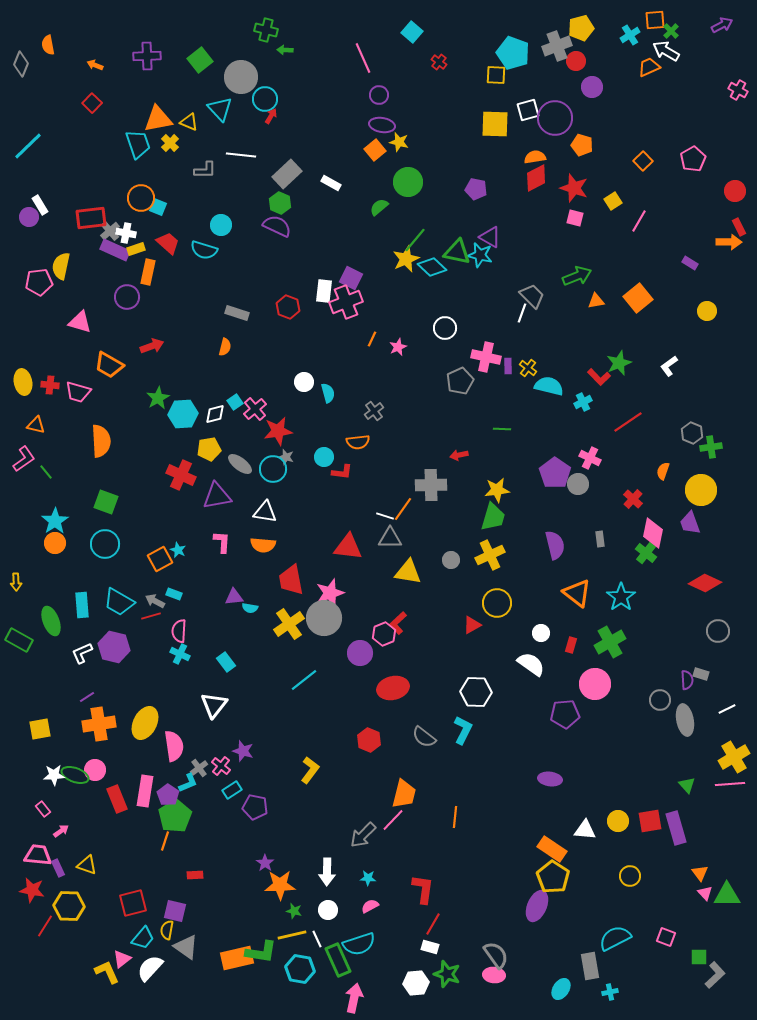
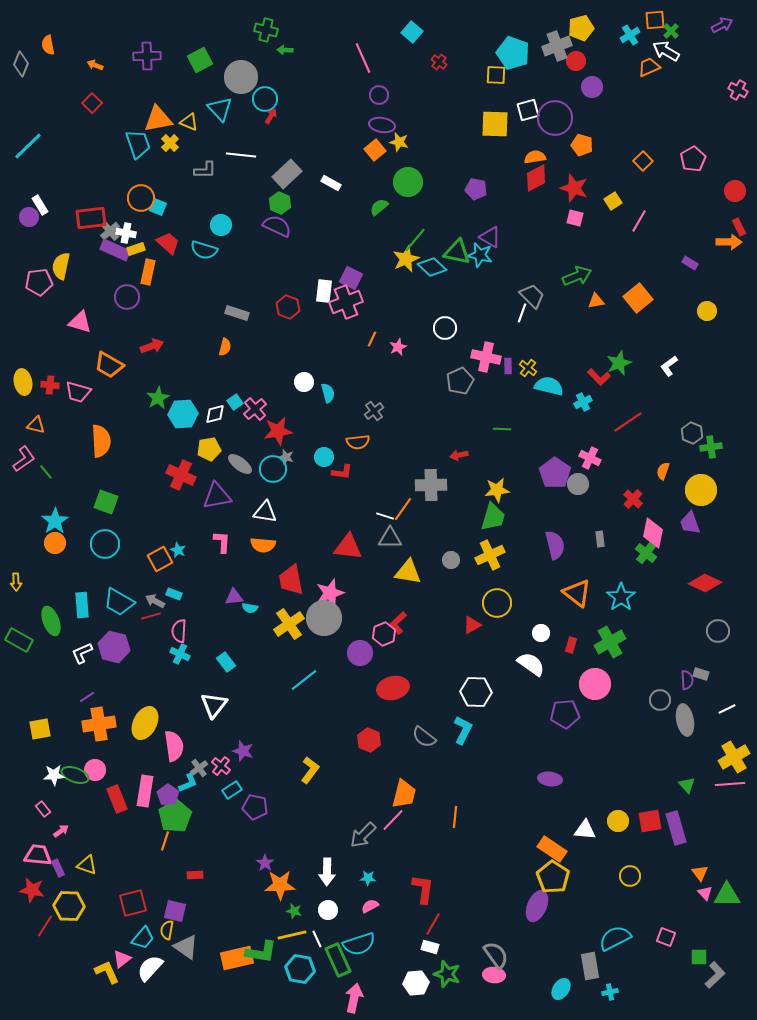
green square at (200, 60): rotated 10 degrees clockwise
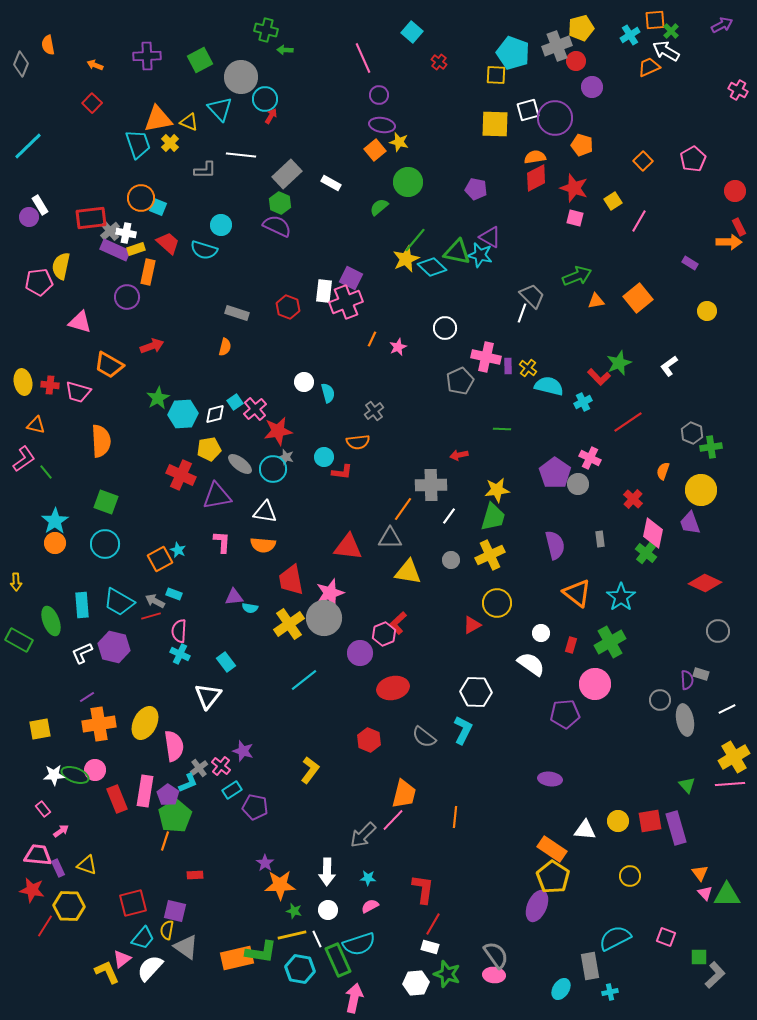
white line at (385, 516): moved 64 px right; rotated 72 degrees counterclockwise
white triangle at (214, 705): moved 6 px left, 9 px up
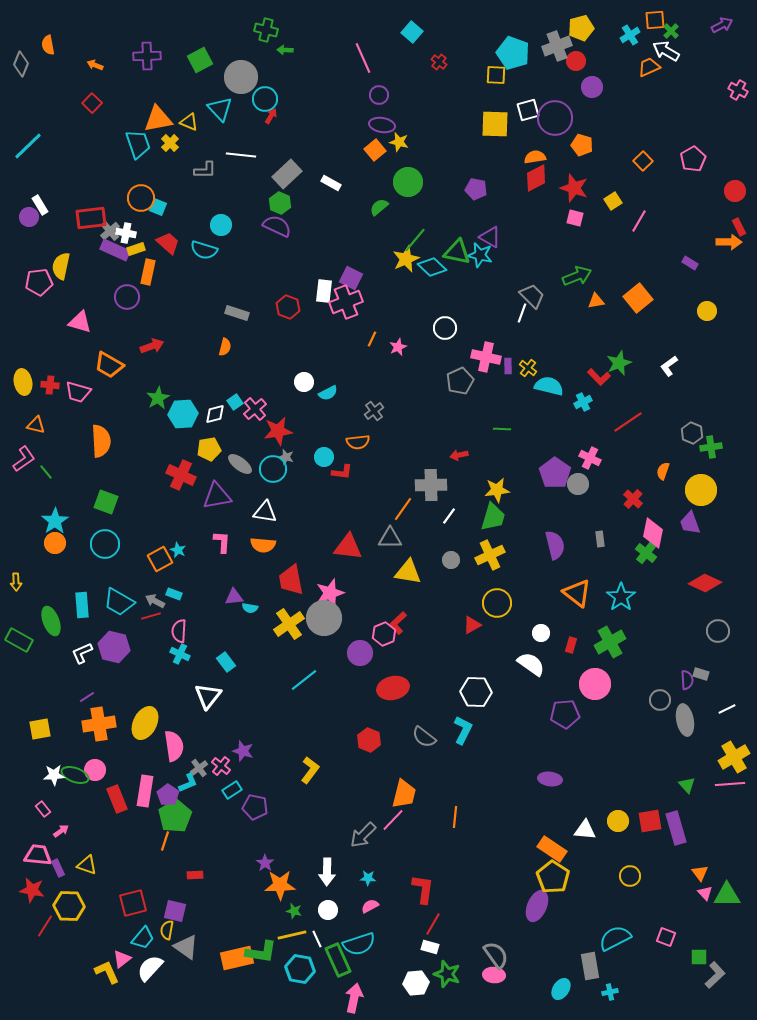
cyan semicircle at (328, 393): rotated 78 degrees clockwise
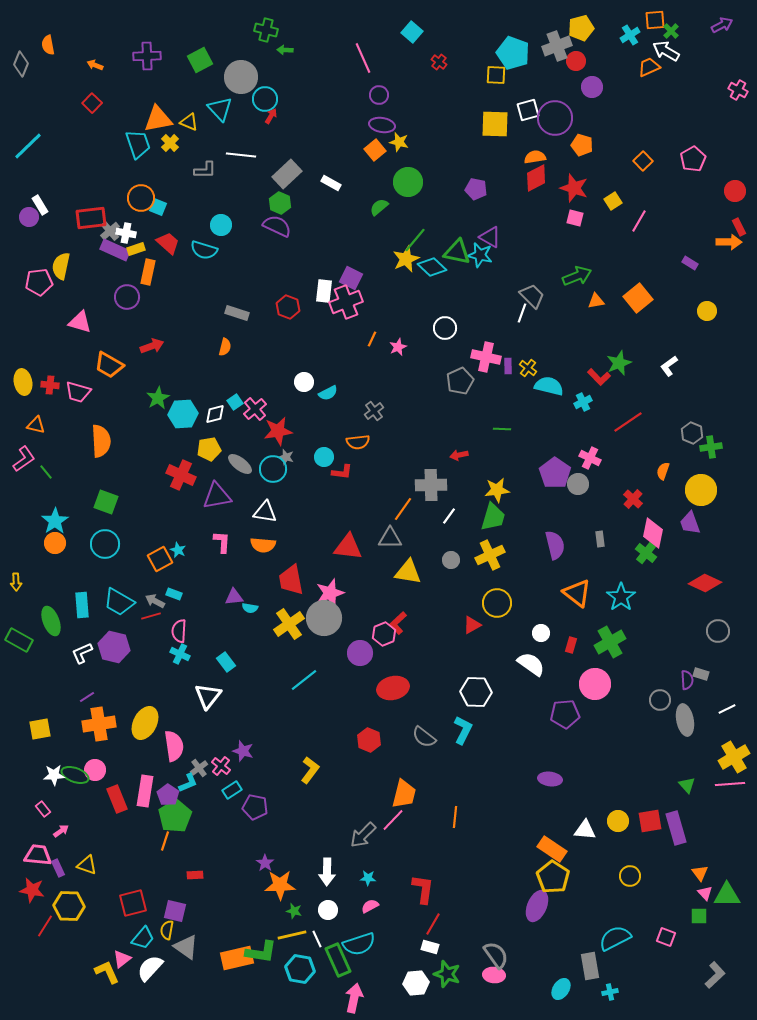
green square at (699, 957): moved 41 px up
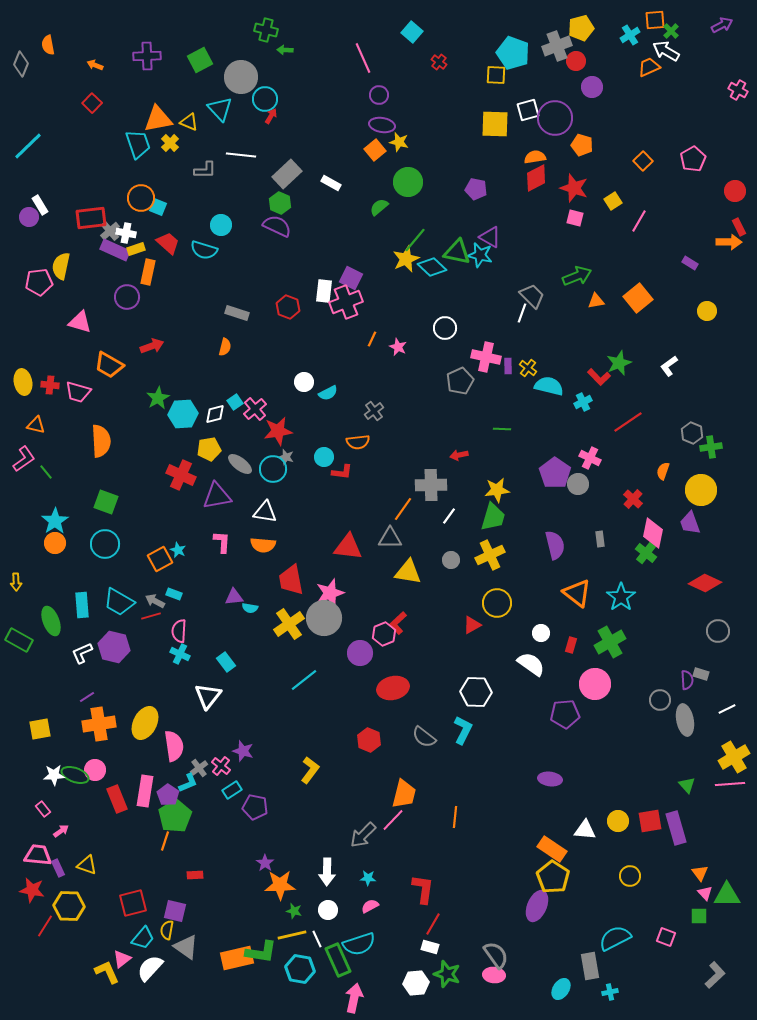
pink star at (398, 347): rotated 24 degrees counterclockwise
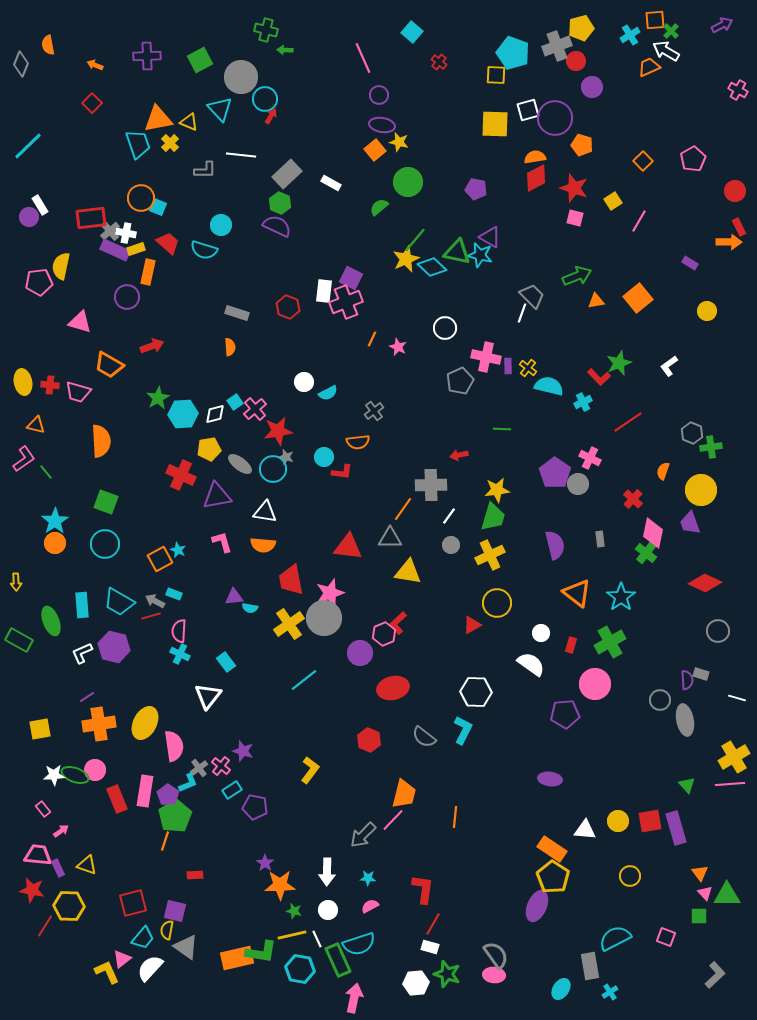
orange semicircle at (225, 347): moved 5 px right; rotated 18 degrees counterclockwise
pink L-shape at (222, 542): rotated 20 degrees counterclockwise
gray circle at (451, 560): moved 15 px up
white line at (727, 709): moved 10 px right, 11 px up; rotated 42 degrees clockwise
cyan cross at (610, 992): rotated 21 degrees counterclockwise
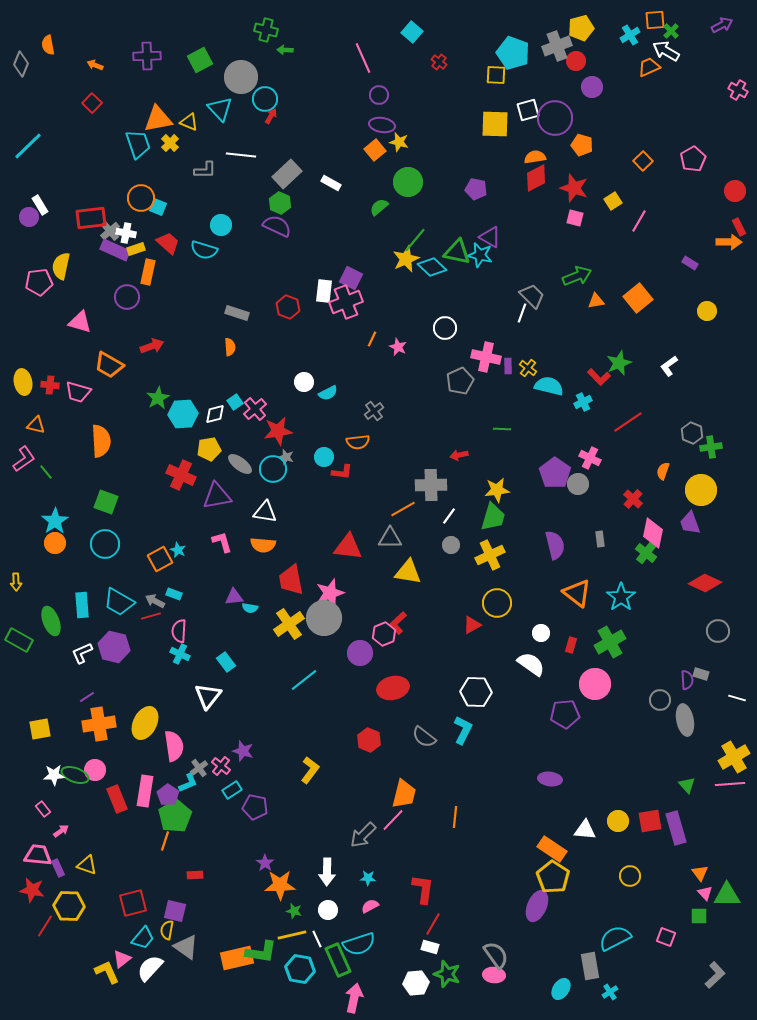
orange line at (403, 509): rotated 25 degrees clockwise
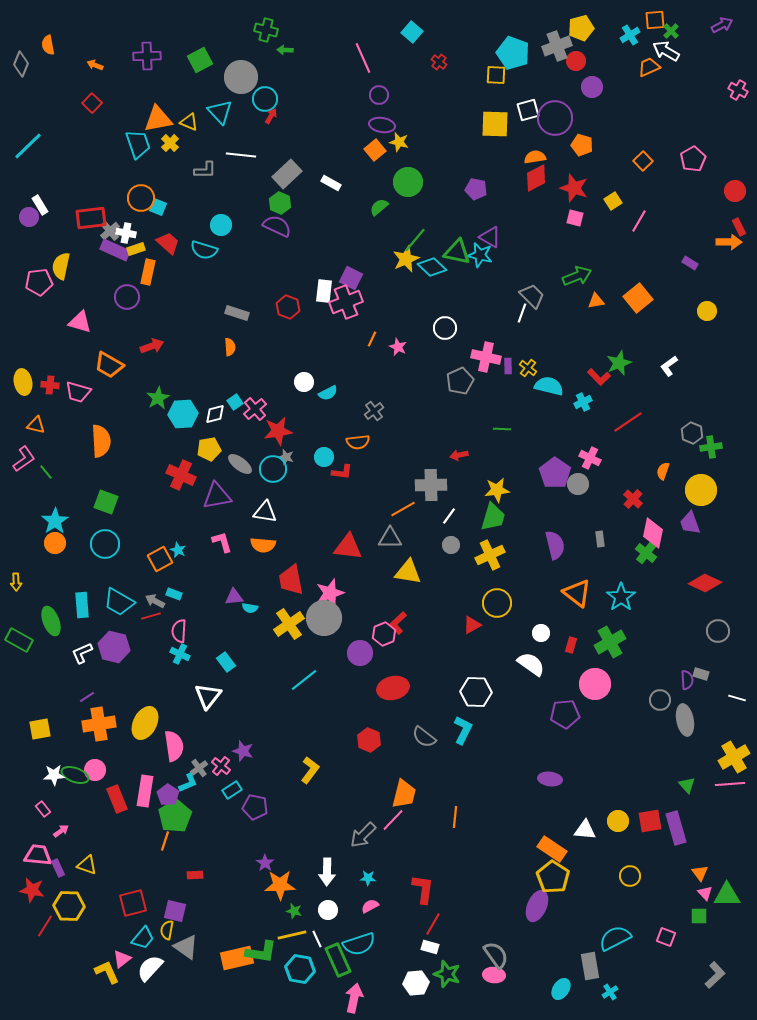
cyan triangle at (220, 109): moved 3 px down
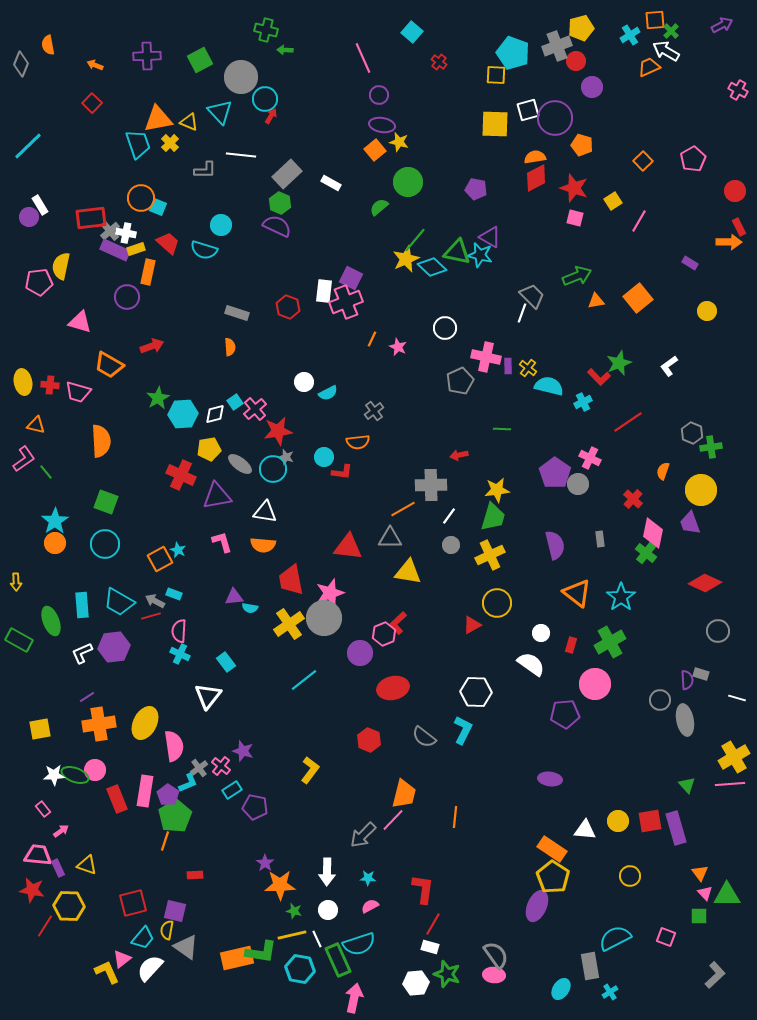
purple hexagon at (114, 647): rotated 20 degrees counterclockwise
